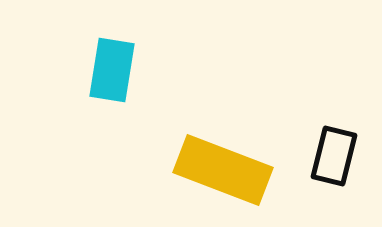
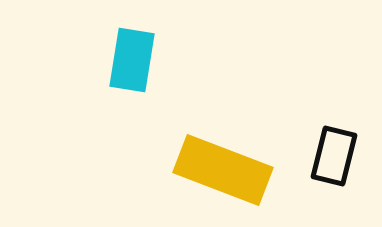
cyan rectangle: moved 20 px right, 10 px up
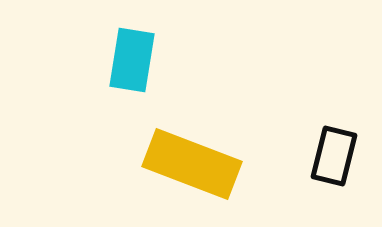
yellow rectangle: moved 31 px left, 6 px up
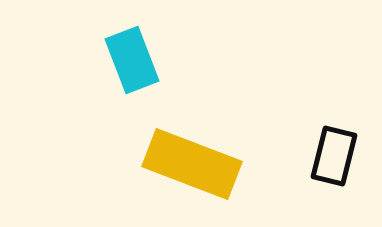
cyan rectangle: rotated 30 degrees counterclockwise
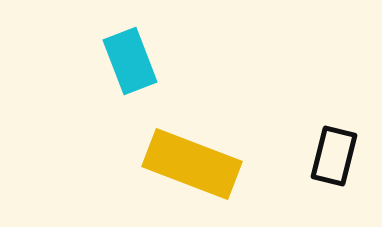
cyan rectangle: moved 2 px left, 1 px down
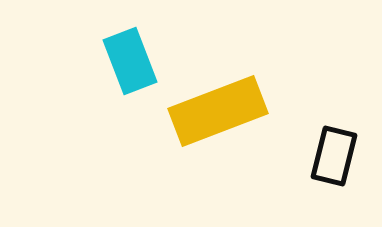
yellow rectangle: moved 26 px right, 53 px up; rotated 42 degrees counterclockwise
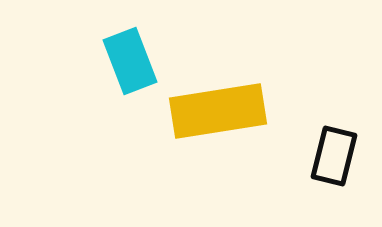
yellow rectangle: rotated 12 degrees clockwise
